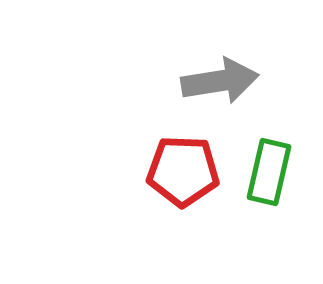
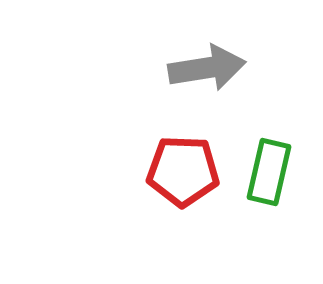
gray arrow: moved 13 px left, 13 px up
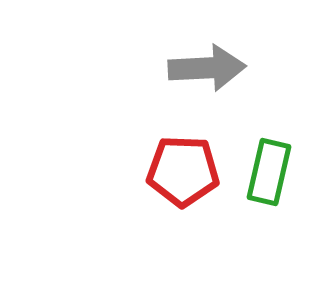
gray arrow: rotated 6 degrees clockwise
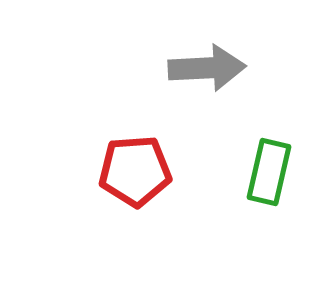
red pentagon: moved 48 px left; rotated 6 degrees counterclockwise
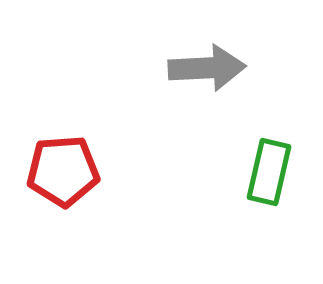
red pentagon: moved 72 px left
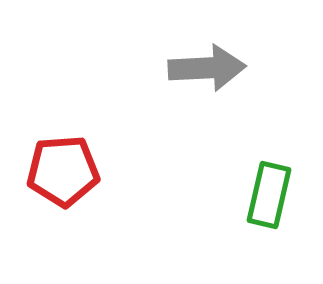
green rectangle: moved 23 px down
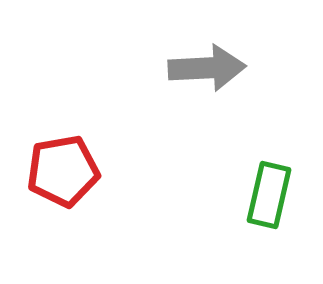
red pentagon: rotated 6 degrees counterclockwise
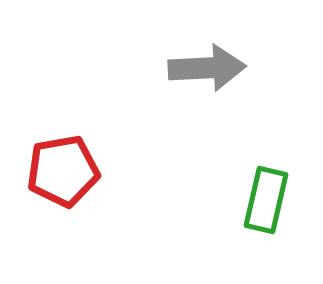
green rectangle: moved 3 px left, 5 px down
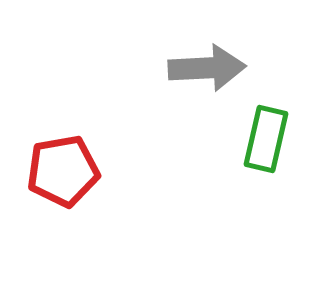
green rectangle: moved 61 px up
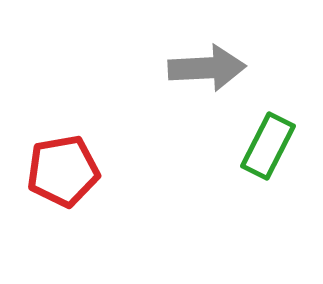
green rectangle: moved 2 px right, 7 px down; rotated 14 degrees clockwise
